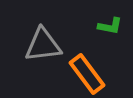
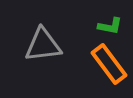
orange rectangle: moved 22 px right, 10 px up
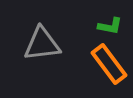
gray triangle: moved 1 px left, 1 px up
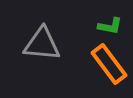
gray triangle: rotated 12 degrees clockwise
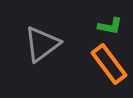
gray triangle: rotated 42 degrees counterclockwise
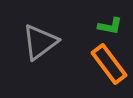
gray triangle: moved 2 px left, 2 px up
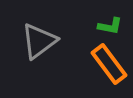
gray triangle: moved 1 px left, 1 px up
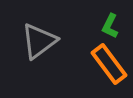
green L-shape: rotated 105 degrees clockwise
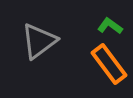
green L-shape: rotated 100 degrees clockwise
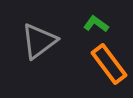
green L-shape: moved 14 px left, 2 px up
